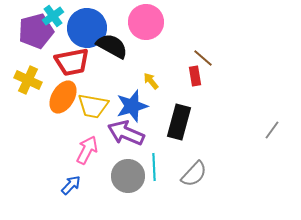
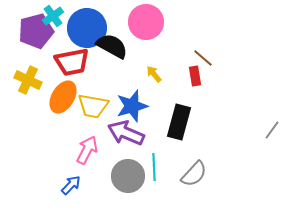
yellow arrow: moved 3 px right, 7 px up
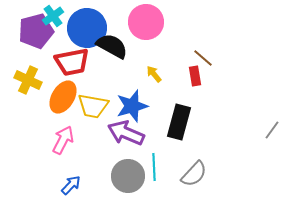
pink arrow: moved 24 px left, 10 px up
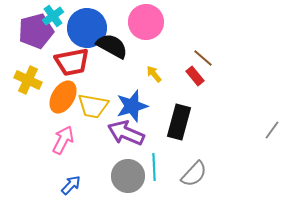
red rectangle: rotated 30 degrees counterclockwise
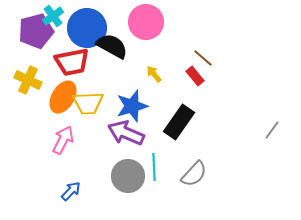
yellow trapezoid: moved 5 px left, 3 px up; rotated 12 degrees counterclockwise
black rectangle: rotated 20 degrees clockwise
blue arrow: moved 6 px down
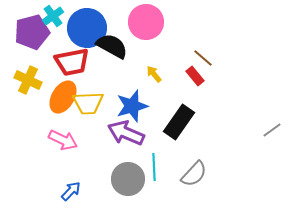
purple pentagon: moved 4 px left, 1 px down
gray line: rotated 18 degrees clockwise
pink arrow: rotated 88 degrees clockwise
gray circle: moved 3 px down
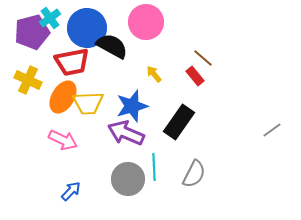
cyan cross: moved 3 px left, 2 px down
gray semicircle: rotated 16 degrees counterclockwise
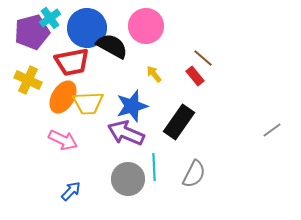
pink circle: moved 4 px down
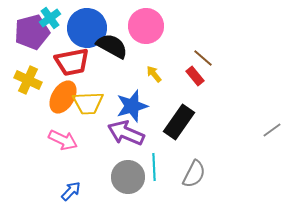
gray circle: moved 2 px up
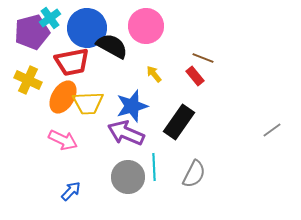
brown line: rotated 20 degrees counterclockwise
